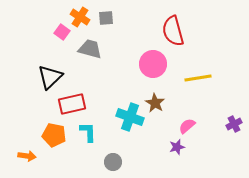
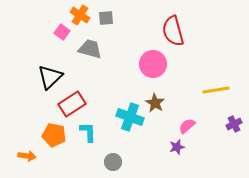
orange cross: moved 2 px up
yellow line: moved 18 px right, 12 px down
red rectangle: rotated 20 degrees counterclockwise
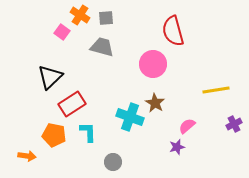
gray trapezoid: moved 12 px right, 2 px up
